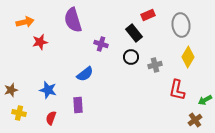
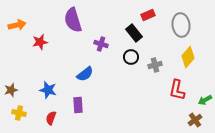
orange arrow: moved 8 px left, 3 px down
yellow diamond: rotated 10 degrees clockwise
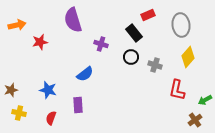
gray cross: rotated 32 degrees clockwise
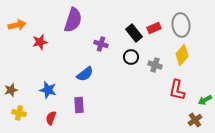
red rectangle: moved 6 px right, 13 px down
purple semicircle: rotated 145 degrees counterclockwise
yellow diamond: moved 6 px left, 2 px up
purple rectangle: moved 1 px right
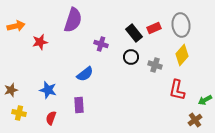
orange arrow: moved 1 px left, 1 px down
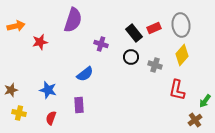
green arrow: moved 1 px down; rotated 24 degrees counterclockwise
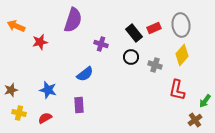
orange arrow: rotated 144 degrees counterclockwise
red semicircle: moved 6 px left; rotated 40 degrees clockwise
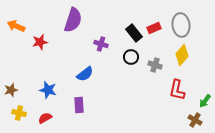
brown cross: rotated 24 degrees counterclockwise
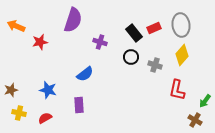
purple cross: moved 1 px left, 2 px up
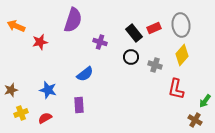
red L-shape: moved 1 px left, 1 px up
yellow cross: moved 2 px right; rotated 32 degrees counterclockwise
